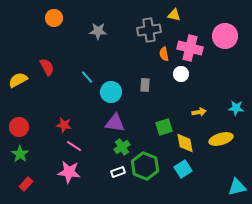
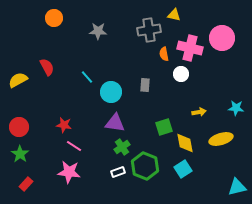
pink circle: moved 3 px left, 2 px down
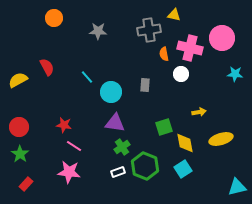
cyan star: moved 1 px left, 34 px up
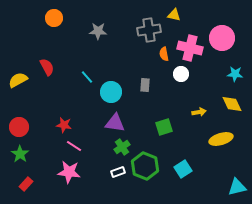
yellow diamond: moved 47 px right, 39 px up; rotated 15 degrees counterclockwise
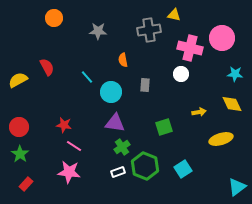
orange semicircle: moved 41 px left, 6 px down
cyan triangle: rotated 24 degrees counterclockwise
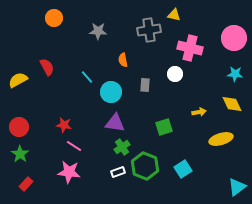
pink circle: moved 12 px right
white circle: moved 6 px left
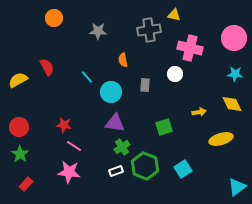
white rectangle: moved 2 px left, 1 px up
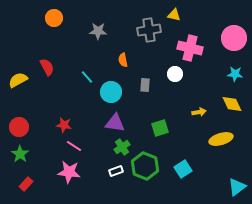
green square: moved 4 px left, 1 px down
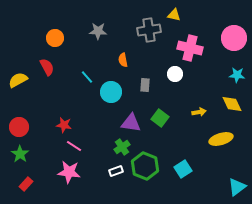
orange circle: moved 1 px right, 20 px down
cyan star: moved 2 px right, 1 px down
purple triangle: moved 16 px right
green square: moved 10 px up; rotated 36 degrees counterclockwise
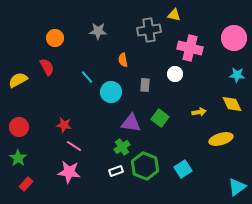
green star: moved 2 px left, 4 px down
